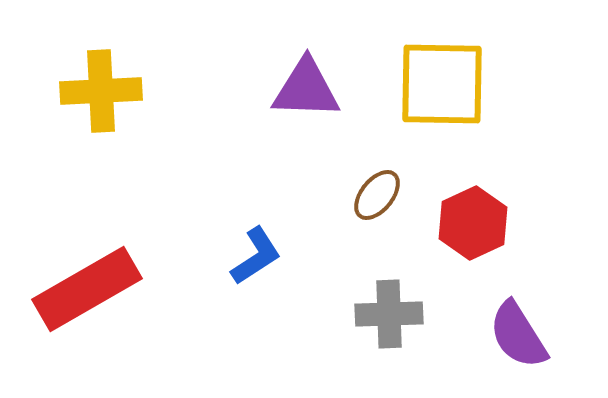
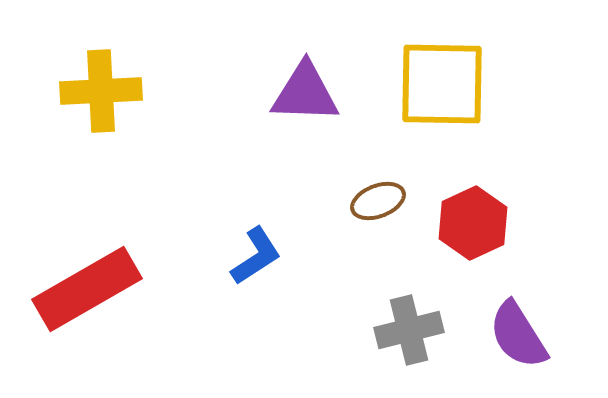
purple triangle: moved 1 px left, 4 px down
brown ellipse: moved 1 px right, 6 px down; rotated 30 degrees clockwise
gray cross: moved 20 px right, 16 px down; rotated 12 degrees counterclockwise
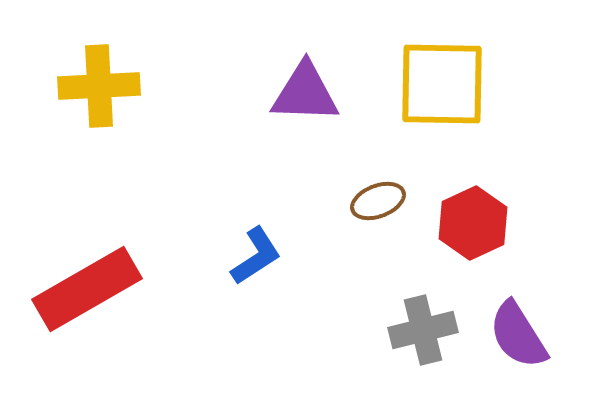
yellow cross: moved 2 px left, 5 px up
gray cross: moved 14 px right
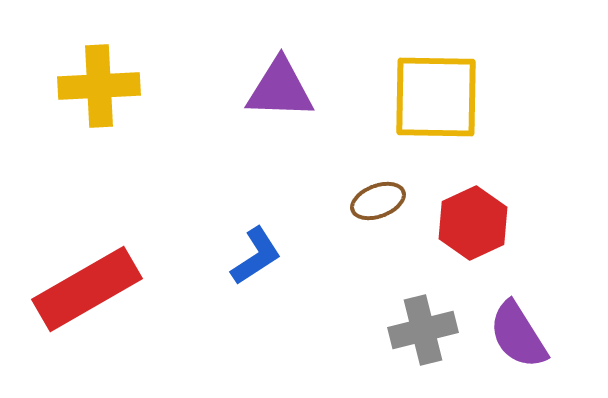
yellow square: moved 6 px left, 13 px down
purple triangle: moved 25 px left, 4 px up
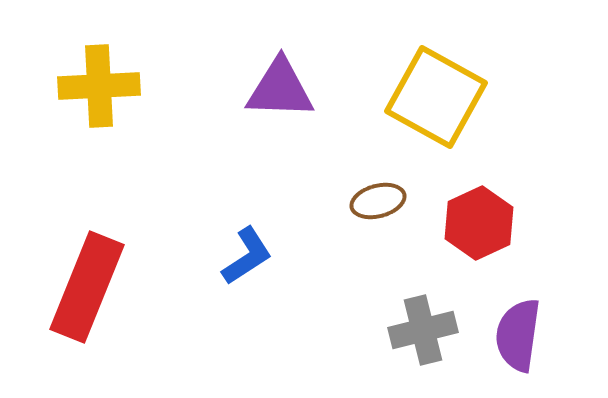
yellow square: rotated 28 degrees clockwise
brown ellipse: rotated 6 degrees clockwise
red hexagon: moved 6 px right
blue L-shape: moved 9 px left
red rectangle: moved 2 px up; rotated 38 degrees counterclockwise
purple semicircle: rotated 40 degrees clockwise
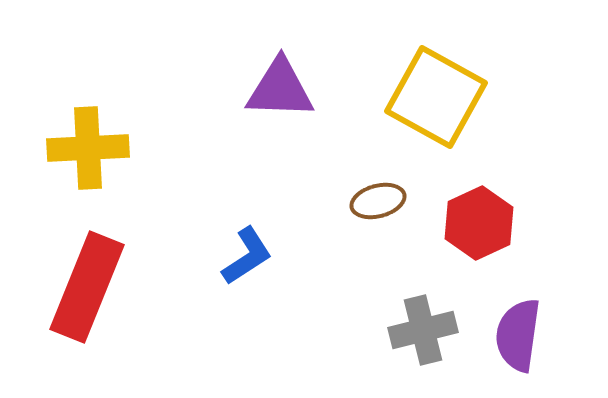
yellow cross: moved 11 px left, 62 px down
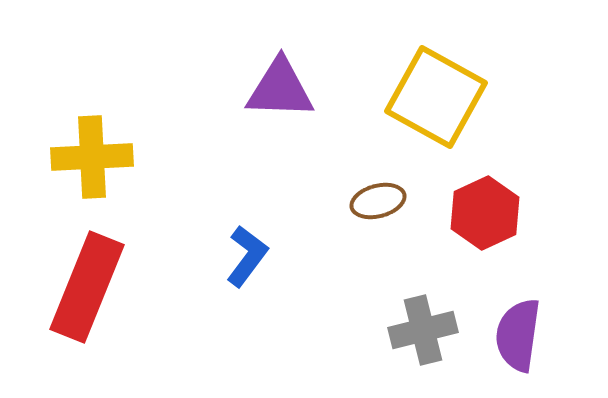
yellow cross: moved 4 px right, 9 px down
red hexagon: moved 6 px right, 10 px up
blue L-shape: rotated 20 degrees counterclockwise
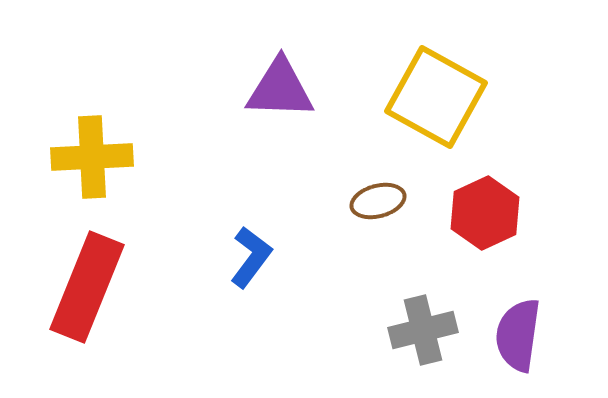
blue L-shape: moved 4 px right, 1 px down
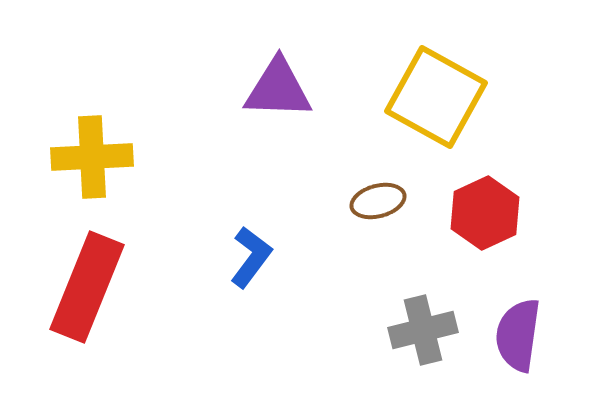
purple triangle: moved 2 px left
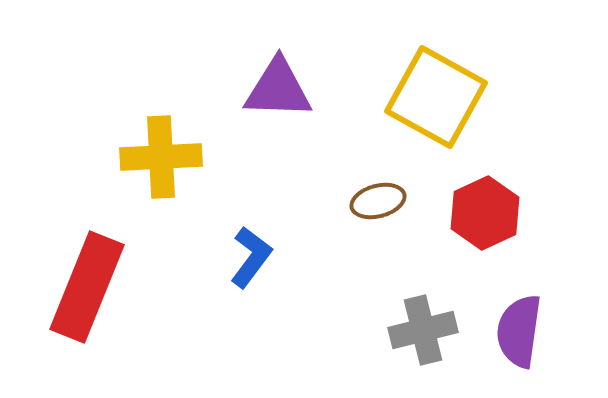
yellow cross: moved 69 px right
purple semicircle: moved 1 px right, 4 px up
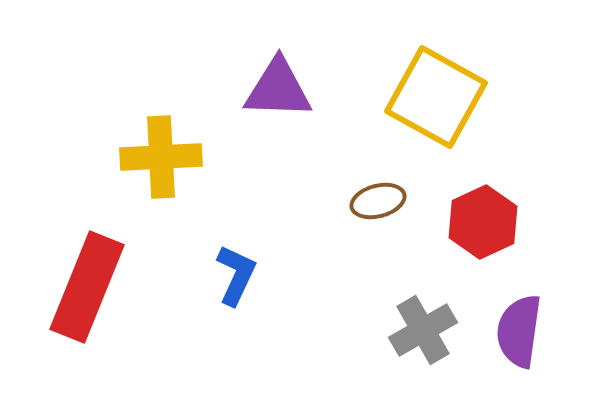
red hexagon: moved 2 px left, 9 px down
blue L-shape: moved 15 px left, 18 px down; rotated 12 degrees counterclockwise
gray cross: rotated 16 degrees counterclockwise
